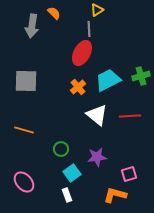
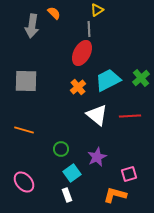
green cross: moved 2 px down; rotated 24 degrees counterclockwise
purple star: rotated 18 degrees counterclockwise
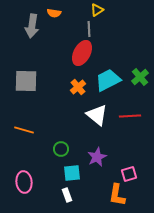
orange semicircle: rotated 144 degrees clockwise
green cross: moved 1 px left, 1 px up
cyan square: rotated 30 degrees clockwise
pink ellipse: rotated 35 degrees clockwise
orange L-shape: moved 2 px right; rotated 95 degrees counterclockwise
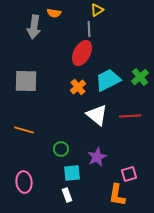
gray arrow: moved 2 px right, 1 px down
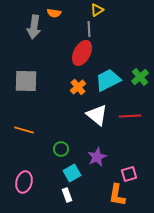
cyan square: rotated 24 degrees counterclockwise
pink ellipse: rotated 20 degrees clockwise
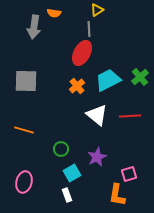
orange cross: moved 1 px left, 1 px up
